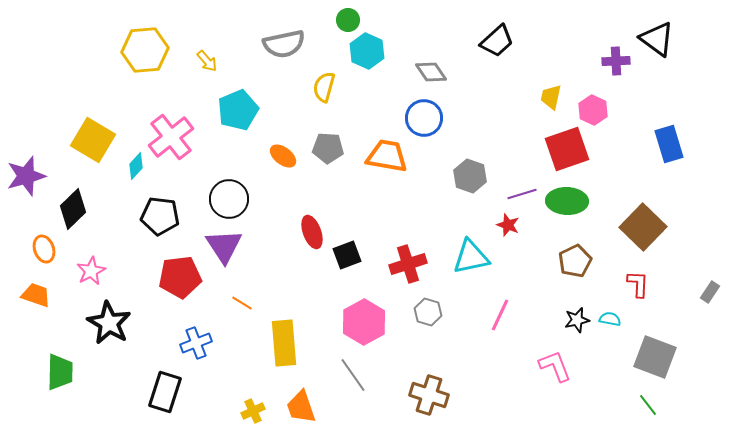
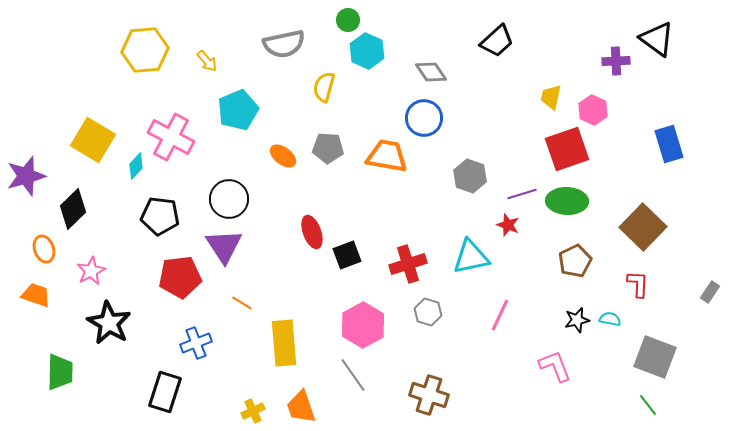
pink cross at (171, 137): rotated 24 degrees counterclockwise
pink hexagon at (364, 322): moved 1 px left, 3 px down
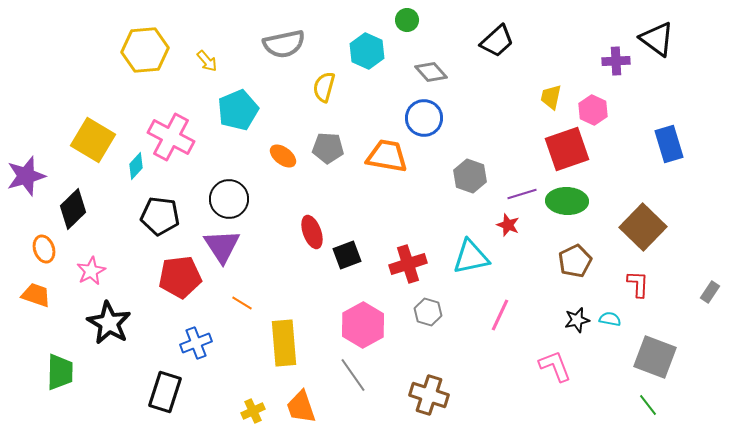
green circle at (348, 20): moved 59 px right
gray diamond at (431, 72): rotated 8 degrees counterclockwise
purple triangle at (224, 246): moved 2 px left
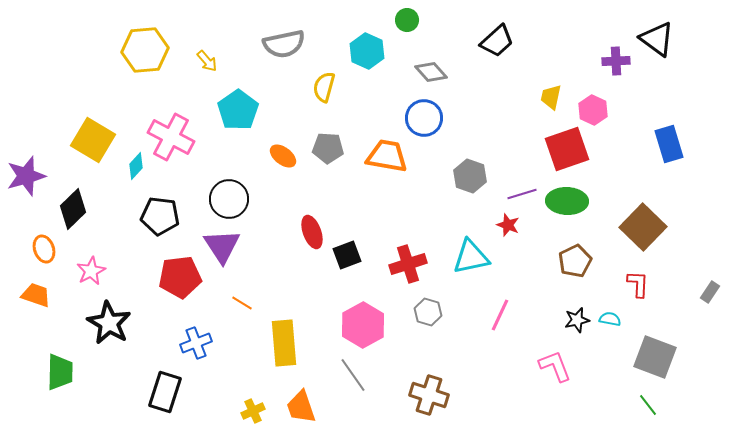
cyan pentagon at (238, 110): rotated 12 degrees counterclockwise
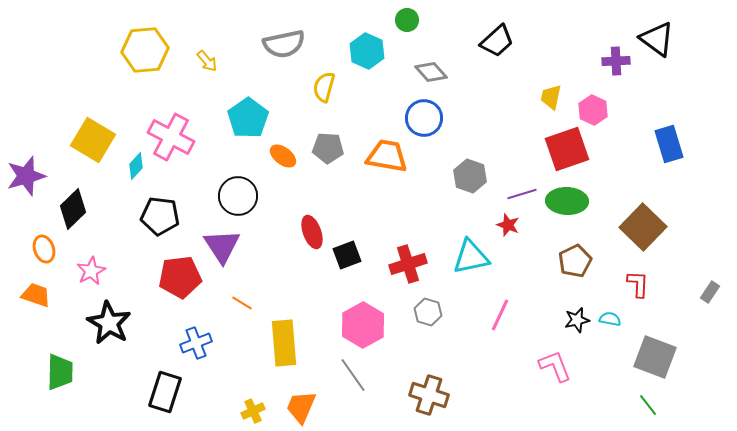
cyan pentagon at (238, 110): moved 10 px right, 8 px down
black circle at (229, 199): moved 9 px right, 3 px up
orange trapezoid at (301, 407): rotated 42 degrees clockwise
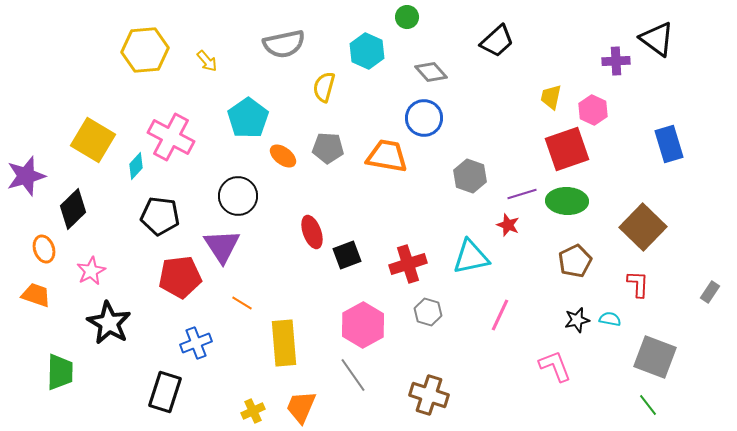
green circle at (407, 20): moved 3 px up
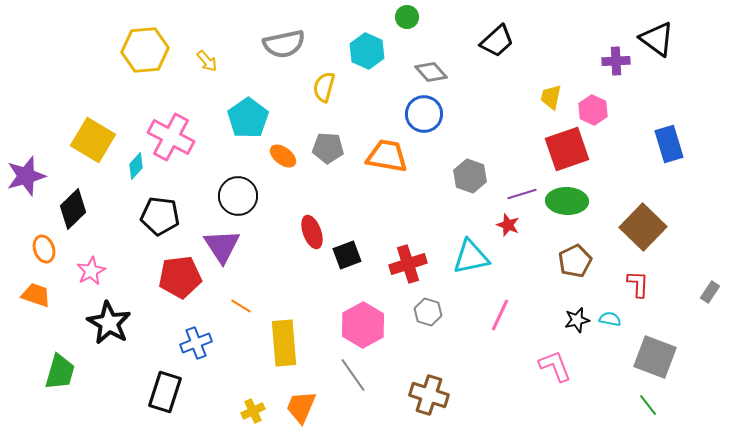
blue circle at (424, 118): moved 4 px up
orange line at (242, 303): moved 1 px left, 3 px down
green trapezoid at (60, 372): rotated 15 degrees clockwise
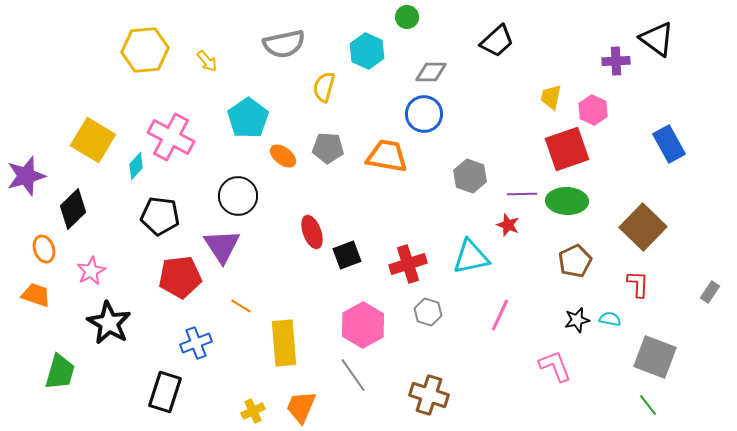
gray diamond at (431, 72): rotated 48 degrees counterclockwise
blue rectangle at (669, 144): rotated 12 degrees counterclockwise
purple line at (522, 194): rotated 16 degrees clockwise
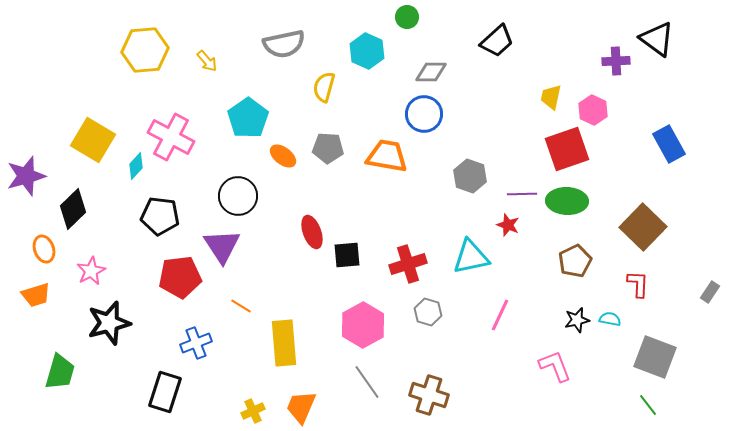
black square at (347, 255): rotated 16 degrees clockwise
orange trapezoid at (36, 295): rotated 144 degrees clockwise
black star at (109, 323): rotated 27 degrees clockwise
gray line at (353, 375): moved 14 px right, 7 px down
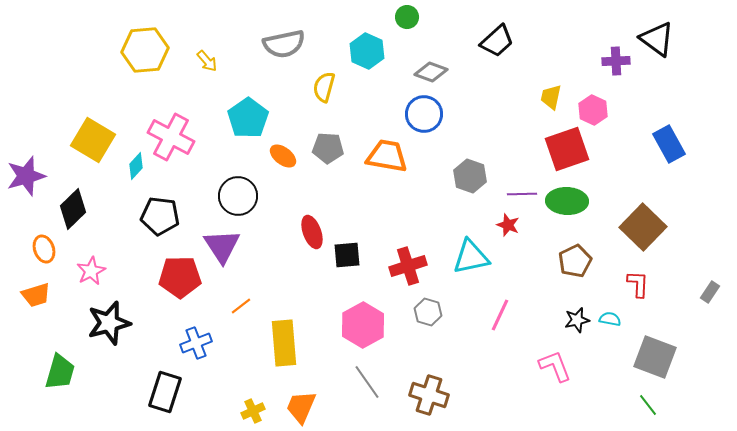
gray diamond at (431, 72): rotated 20 degrees clockwise
red cross at (408, 264): moved 2 px down
red pentagon at (180, 277): rotated 6 degrees clockwise
orange line at (241, 306): rotated 70 degrees counterclockwise
